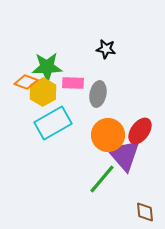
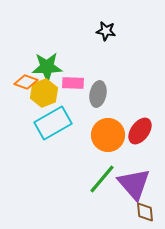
black star: moved 18 px up
yellow hexagon: moved 1 px right, 1 px down; rotated 8 degrees clockwise
purple triangle: moved 10 px right, 29 px down
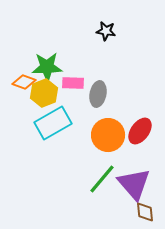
orange diamond: moved 2 px left
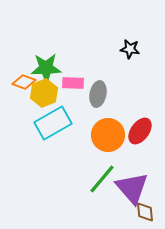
black star: moved 24 px right, 18 px down
green star: moved 1 px left, 1 px down
purple triangle: moved 2 px left, 4 px down
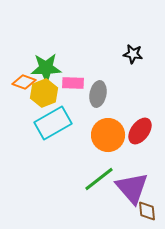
black star: moved 3 px right, 5 px down
green line: moved 3 px left; rotated 12 degrees clockwise
brown diamond: moved 2 px right, 1 px up
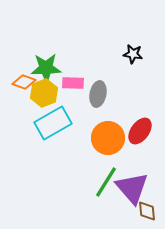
orange circle: moved 3 px down
green line: moved 7 px right, 3 px down; rotated 20 degrees counterclockwise
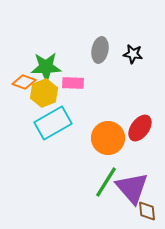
green star: moved 1 px up
gray ellipse: moved 2 px right, 44 px up
red ellipse: moved 3 px up
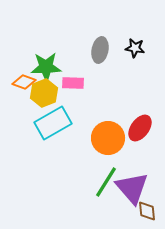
black star: moved 2 px right, 6 px up
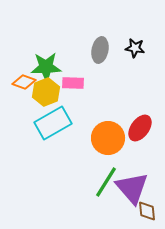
yellow hexagon: moved 2 px right, 1 px up
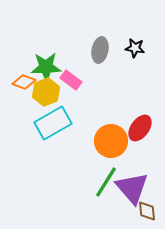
pink rectangle: moved 2 px left, 3 px up; rotated 35 degrees clockwise
orange circle: moved 3 px right, 3 px down
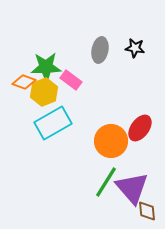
yellow hexagon: moved 2 px left
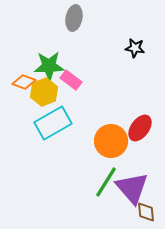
gray ellipse: moved 26 px left, 32 px up
green star: moved 3 px right, 1 px up
brown diamond: moved 1 px left, 1 px down
